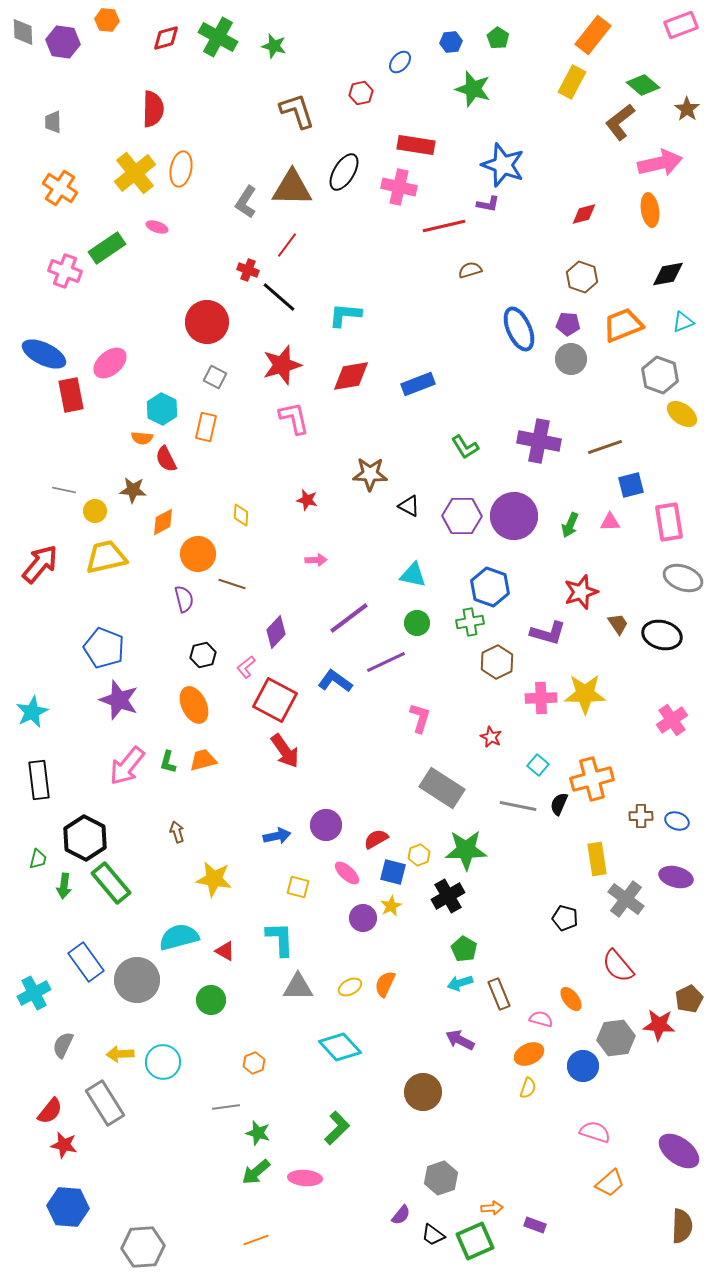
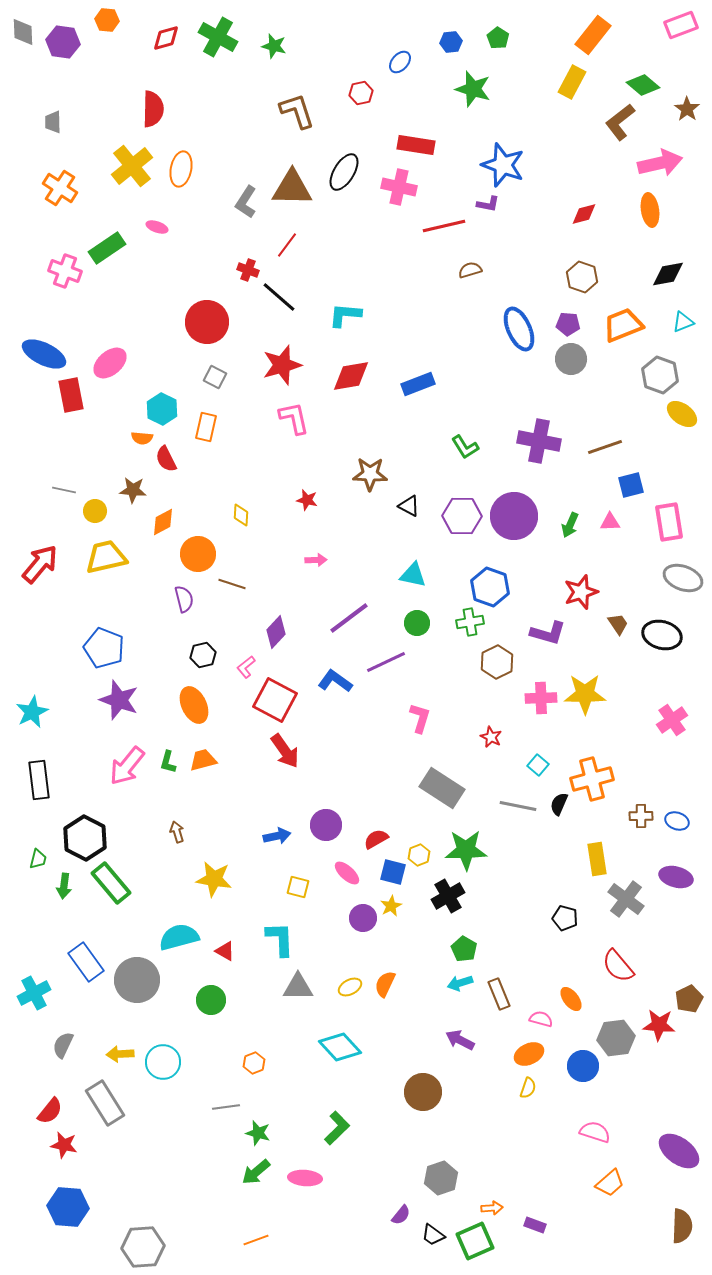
yellow cross at (135, 173): moved 3 px left, 7 px up
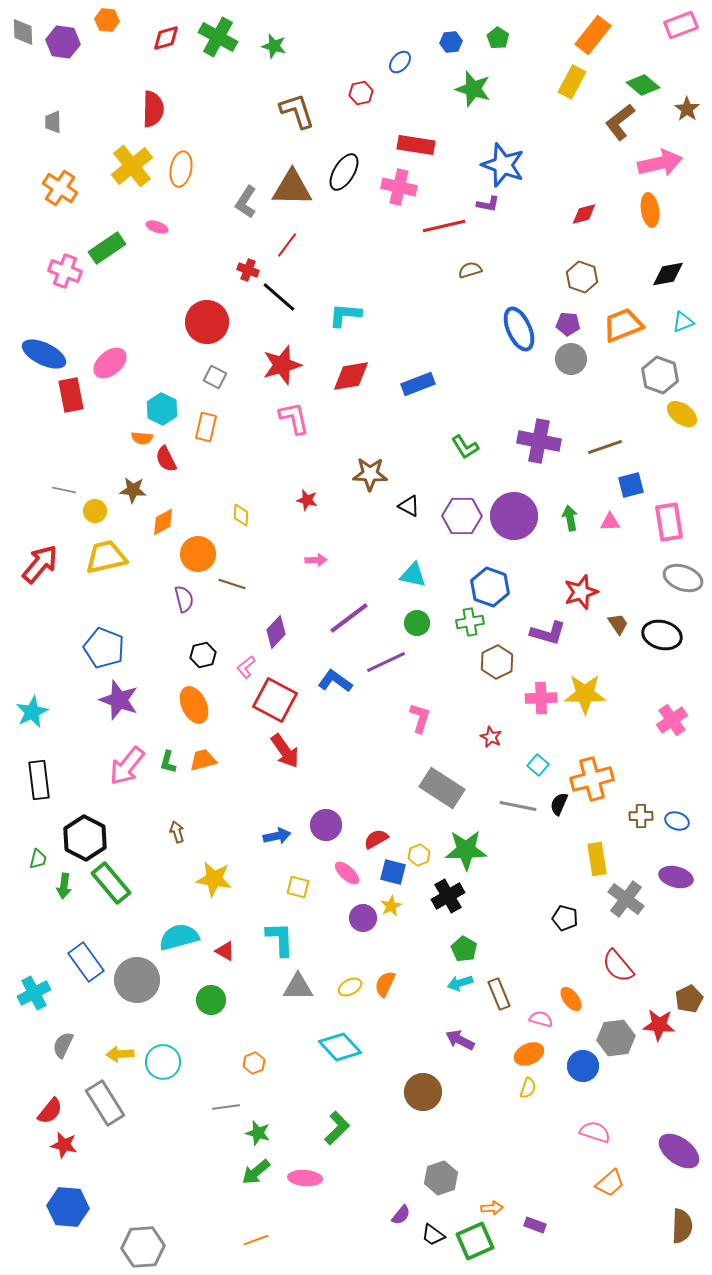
green arrow at (570, 525): moved 7 px up; rotated 145 degrees clockwise
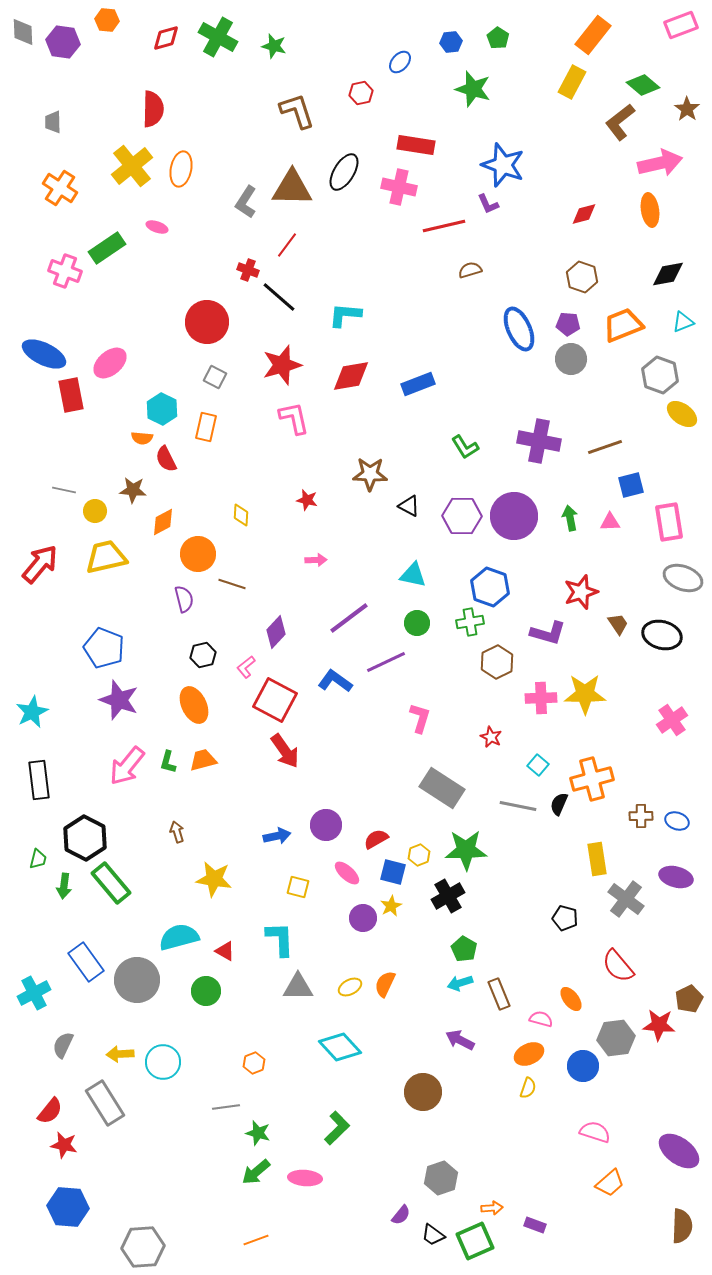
purple L-shape at (488, 204): rotated 55 degrees clockwise
green circle at (211, 1000): moved 5 px left, 9 px up
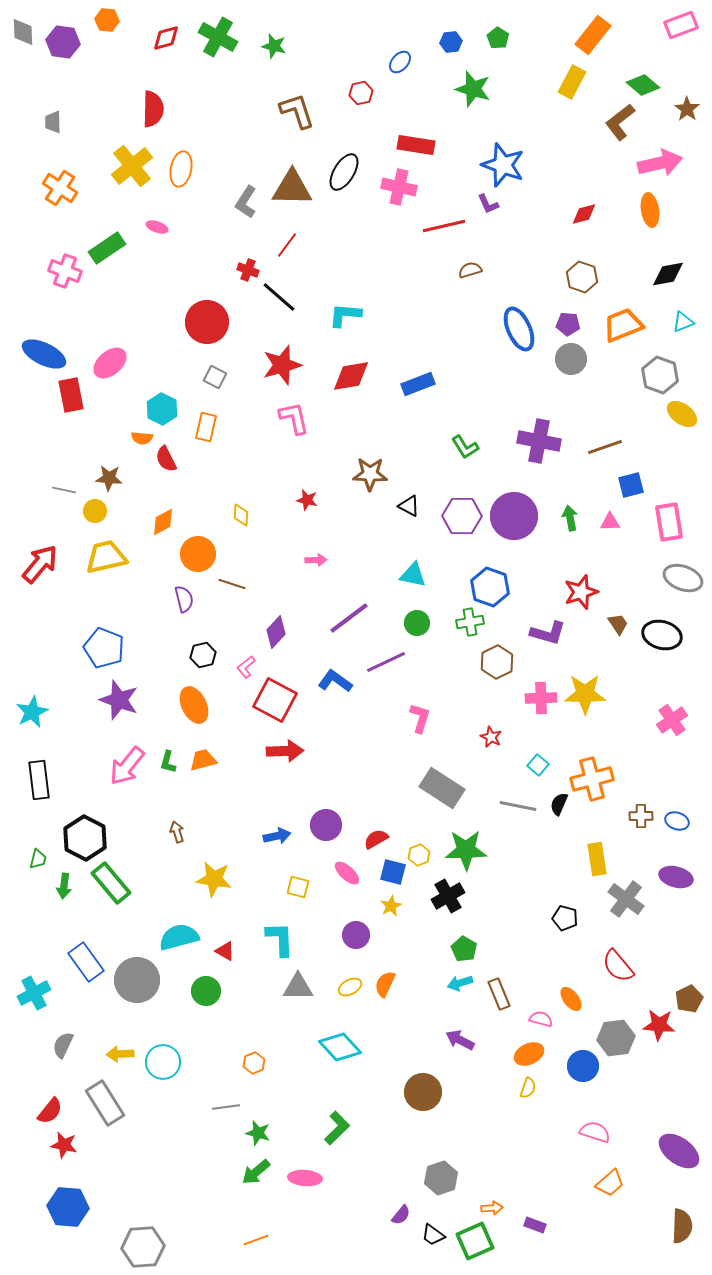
brown star at (133, 490): moved 24 px left, 12 px up
red arrow at (285, 751): rotated 57 degrees counterclockwise
purple circle at (363, 918): moved 7 px left, 17 px down
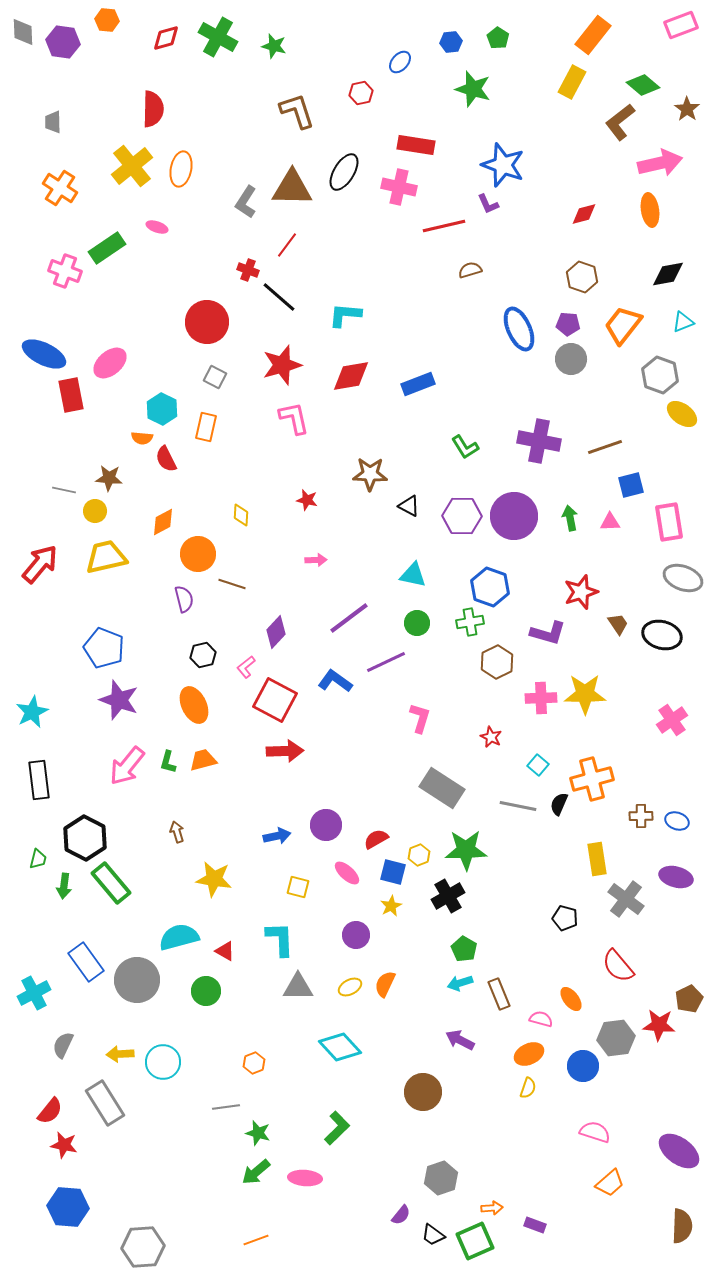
orange trapezoid at (623, 325): rotated 30 degrees counterclockwise
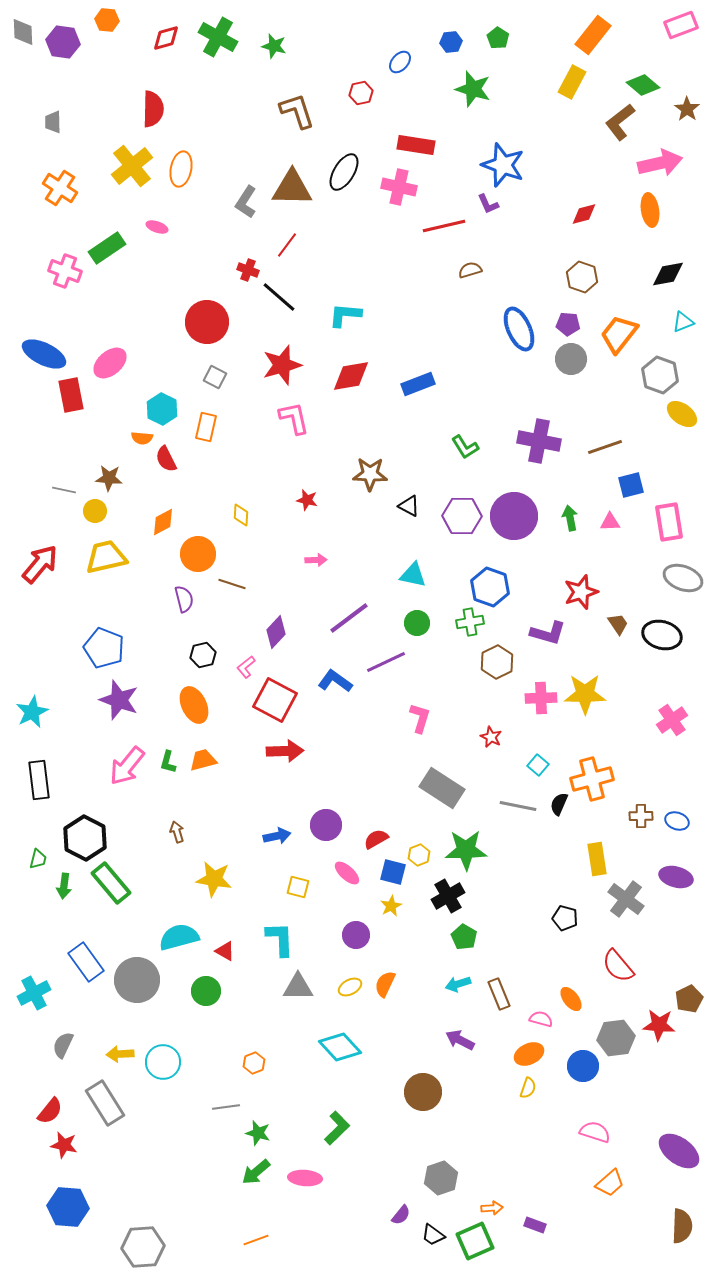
orange trapezoid at (623, 325): moved 4 px left, 9 px down
green pentagon at (464, 949): moved 12 px up
cyan arrow at (460, 983): moved 2 px left, 1 px down
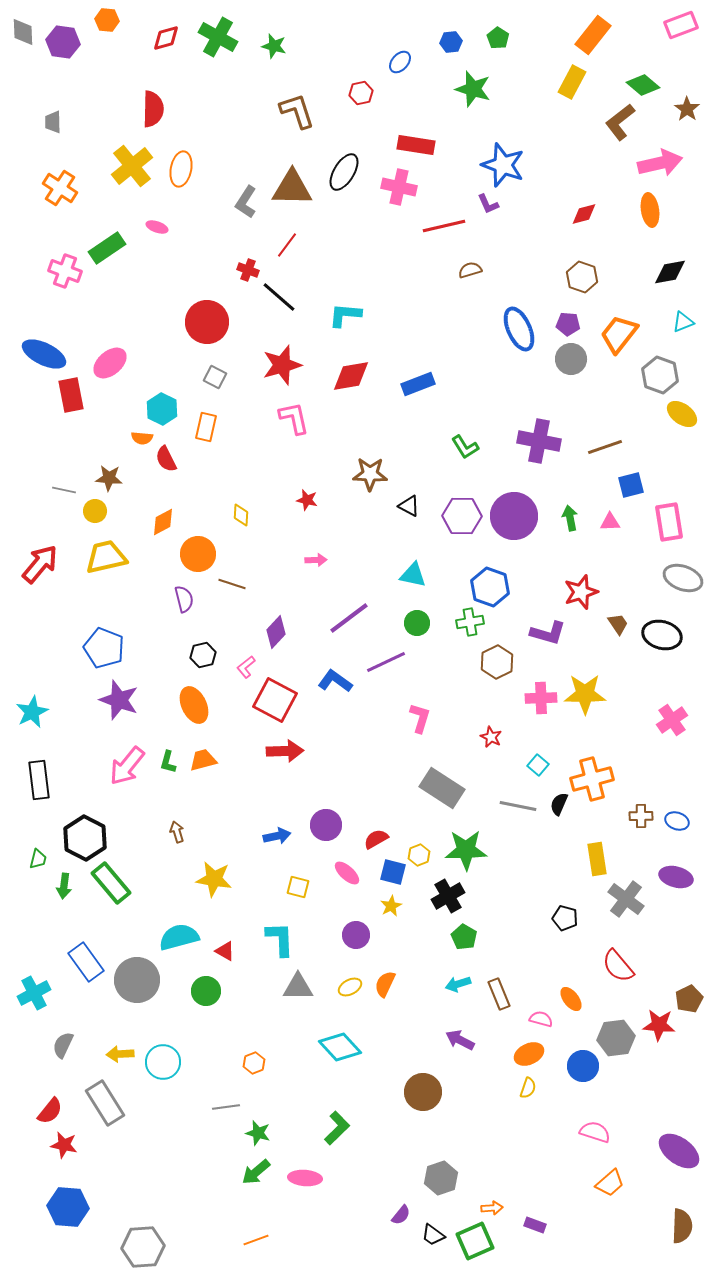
black diamond at (668, 274): moved 2 px right, 2 px up
